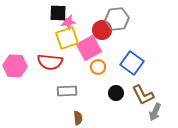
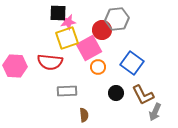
brown semicircle: moved 6 px right, 3 px up
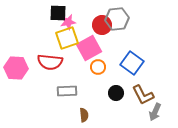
red circle: moved 5 px up
pink hexagon: moved 1 px right, 2 px down
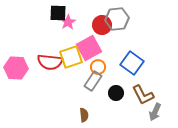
pink star: rotated 21 degrees counterclockwise
yellow square: moved 4 px right, 19 px down
gray rectangle: moved 26 px right, 10 px up; rotated 54 degrees counterclockwise
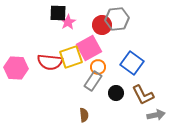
gray arrow: moved 1 px right, 3 px down; rotated 126 degrees counterclockwise
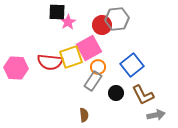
black square: moved 1 px left, 1 px up
blue square: moved 2 px down; rotated 15 degrees clockwise
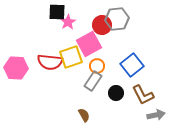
pink square: moved 4 px up
orange circle: moved 1 px left, 1 px up
brown semicircle: rotated 24 degrees counterclockwise
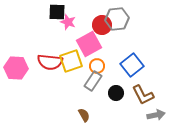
pink star: rotated 21 degrees counterclockwise
yellow square: moved 4 px down
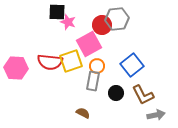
gray rectangle: rotated 24 degrees counterclockwise
brown semicircle: moved 1 px left, 2 px up; rotated 32 degrees counterclockwise
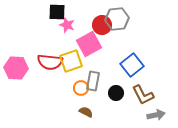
pink star: moved 1 px left, 3 px down
orange circle: moved 16 px left, 22 px down
brown semicircle: moved 3 px right, 1 px up
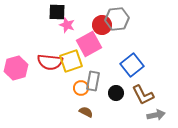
pink hexagon: rotated 20 degrees counterclockwise
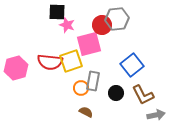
pink square: rotated 15 degrees clockwise
